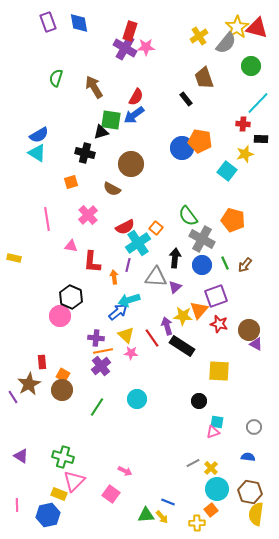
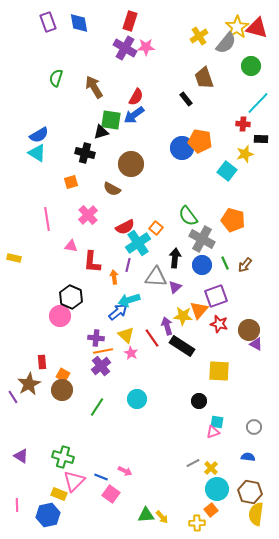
red rectangle at (130, 31): moved 10 px up
pink star at (131, 353): rotated 24 degrees clockwise
blue line at (168, 502): moved 67 px left, 25 px up
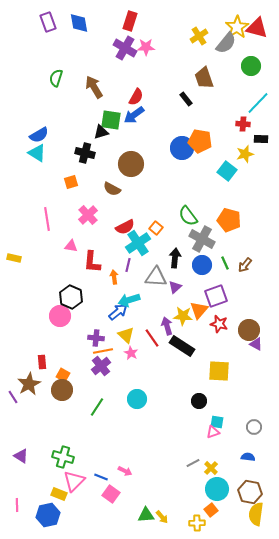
orange pentagon at (233, 220): moved 4 px left
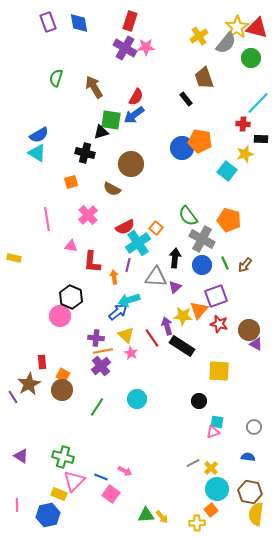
green circle at (251, 66): moved 8 px up
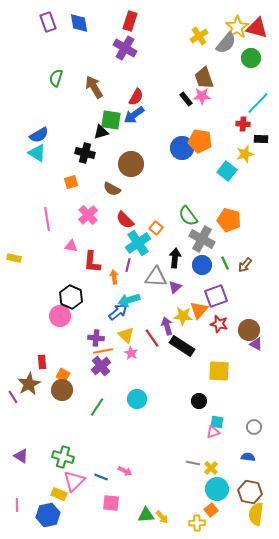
pink star at (146, 47): moved 56 px right, 49 px down
red semicircle at (125, 227): moved 7 px up; rotated 72 degrees clockwise
gray line at (193, 463): rotated 40 degrees clockwise
pink square at (111, 494): moved 9 px down; rotated 30 degrees counterclockwise
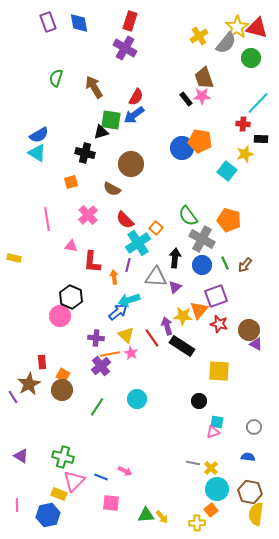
orange line at (103, 351): moved 7 px right, 3 px down
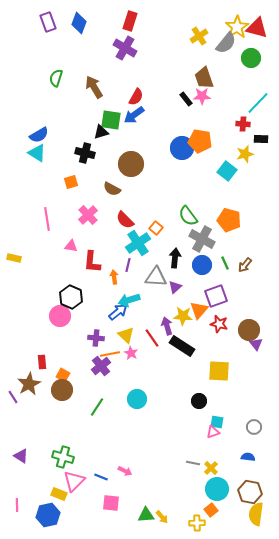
blue diamond at (79, 23): rotated 30 degrees clockwise
purple triangle at (256, 344): rotated 24 degrees clockwise
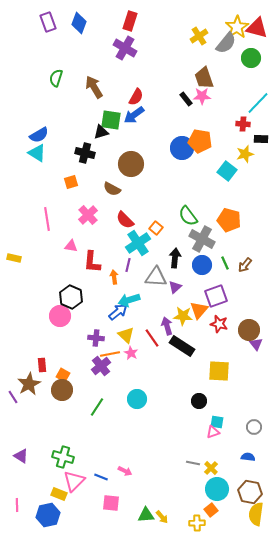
red rectangle at (42, 362): moved 3 px down
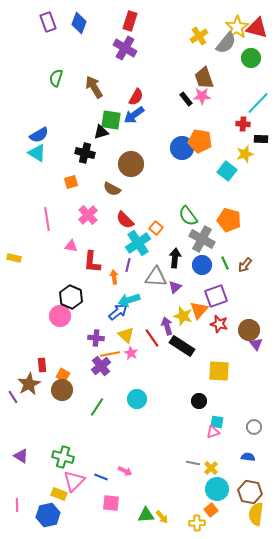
yellow star at (183, 316): rotated 12 degrees clockwise
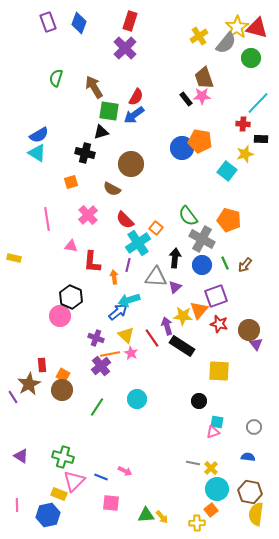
purple cross at (125, 48): rotated 15 degrees clockwise
green square at (111, 120): moved 2 px left, 9 px up
yellow star at (183, 316): rotated 12 degrees counterclockwise
purple cross at (96, 338): rotated 14 degrees clockwise
